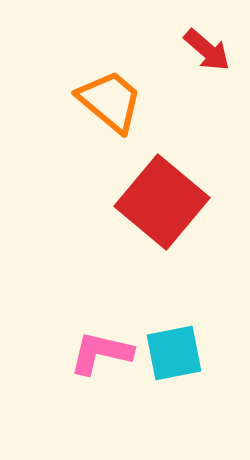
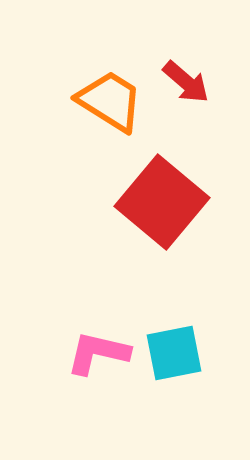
red arrow: moved 21 px left, 32 px down
orange trapezoid: rotated 8 degrees counterclockwise
pink L-shape: moved 3 px left
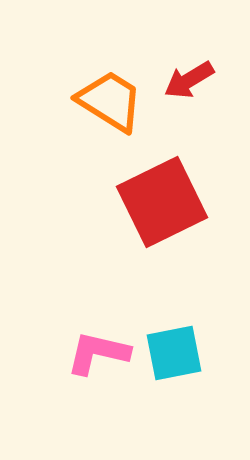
red arrow: moved 3 px right, 2 px up; rotated 108 degrees clockwise
red square: rotated 24 degrees clockwise
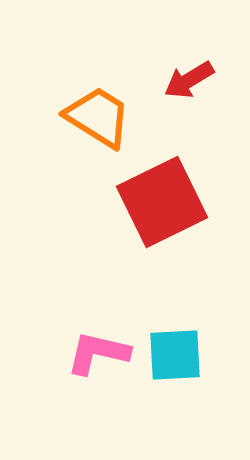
orange trapezoid: moved 12 px left, 16 px down
cyan square: moved 1 px right, 2 px down; rotated 8 degrees clockwise
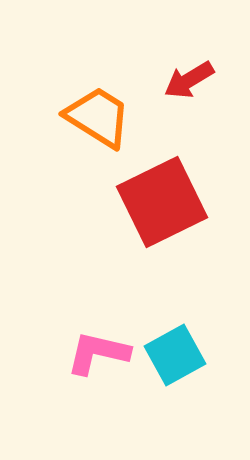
cyan square: rotated 26 degrees counterclockwise
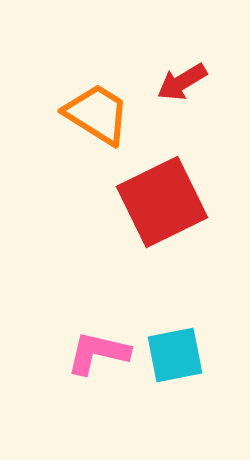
red arrow: moved 7 px left, 2 px down
orange trapezoid: moved 1 px left, 3 px up
cyan square: rotated 18 degrees clockwise
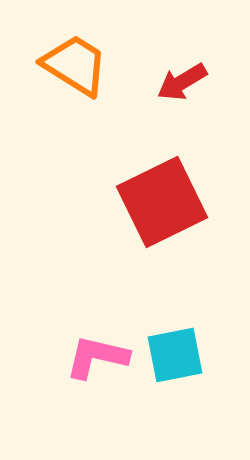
orange trapezoid: moved 22 px left, 49 px up
pink L-shape: moved 1 px left, 4 px down
